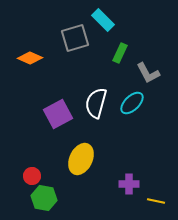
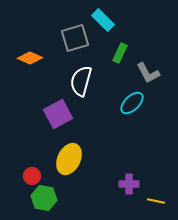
white semicircle: moved 15 px left, 22 px up
yellow ellipse: moved 12 px left
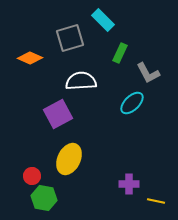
gray square: moved 5 px left
white semicircle: rotated 72 degrees clockwise
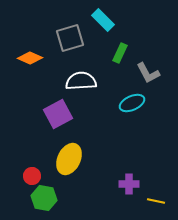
cyan ellipse: rotated 20 degrees clockwise
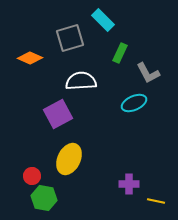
cyan ellipse: moved 2 px right
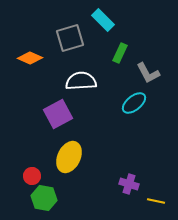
cyan ellipse: rotated 15 degrees counterclockwise
yellow ellipse: moved 2 px up
purple cross: rotated 18 degrees clockwise
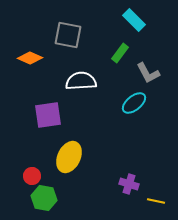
cyan rectangle: moved 31 px right
gray square: moved 2 px left, 3 px up; rotated 28 degrees clockwise
green rectangle: rotated 12 degrees clockwise
purple square: moved 10 px left, 1 px down; rotated 20 degrees clockwise
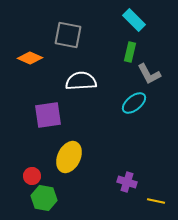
green rectangle: moved 10 px right, 1 px up; rotated 24 degrees counterclockwise
gray L-shape: moved 1 px right, 1 px down
purple cross: moved 2 px left, 2 px up
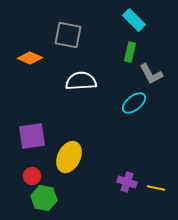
gray L-shape: moved 2 px right
purple square: moved 16 px left, 21 px down
yellow line: moved 13 px up
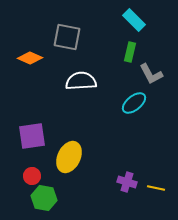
gray square: moved 1 px left, 2 px down
